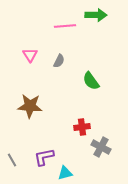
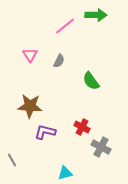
pink line: rotated 35 degrees counterclockwise
red cross: rotated 35 degrees clockwise
purple L-shape: moved 1 px right, 25 px up; rotated 25 degrees clockwise
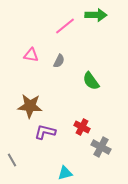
pink triangle: moved 1 px right; rotated 49 degrees counterclockwise
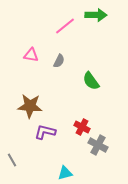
gray cross: moved 3 px left, 2 px up
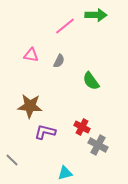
gray line: rotated 16 degrees counterclockwise
